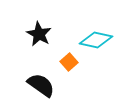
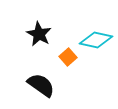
orange square: moved 1 px left, 5 px up
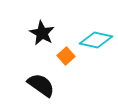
black star: moved 3 px right, 1 px up
orange square: moved 2 px left, 1 px up
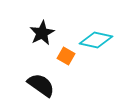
black star: rotated 15 degrees clockwise
orange square: rotated 18 degrees counterclockwise
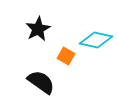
black star: moved 4 px left, 4 px up
black semicircle: moved 3 px up
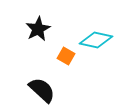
black semicircle: moved 1 px right, 8 px down; rotated 8 degrees clockwise
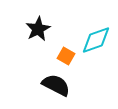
cyan diamond: rotated 32 degrees counterclockwise
black semicircle: moved 14 px right, 5 px up; rotated 16 degrees counterclockwise
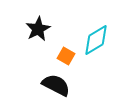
cyan diamond: rotated 12 degrees counterclockwise
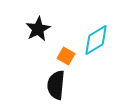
black semicircle: rotated 112 degrees counterclockwise
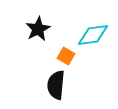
cyan diamond: moved 3 px left, 5 px up; rotated 24 degrees clockwise
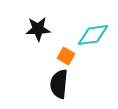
black star: rotated 25 degrees clockwise
black semicircle: moved 3 px right, 1 px up
